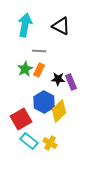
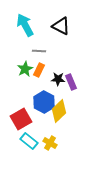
cyan arrow: rotated 40 degrees counterclockwise
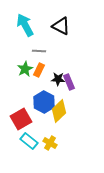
purple rectangle: moved 2 px left
